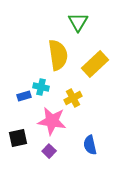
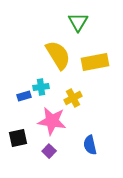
yellow semicircle: rotated 24 degrees counterclockwise
yellow rectangle: moved 2 px up; rotated 32 degrees clockwise
cyan cross: rotated 21 degrees counterclockwise
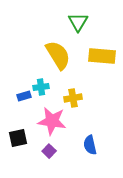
yellow rectangle: moved 7 px right, 6 px up; rotated 16 degrees clockwise
yellow cross: rotated 18 degrees clockwise
